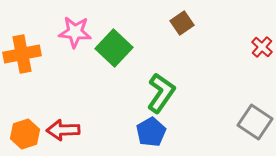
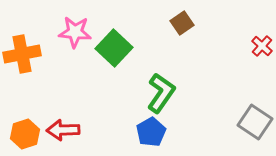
red cross: moved 1 px up
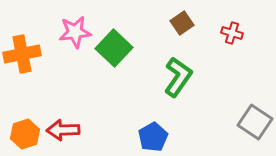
pink star: rotated 12 degrees counterclockwise
red cross: moved 30 px left, 13 px up; rotated 25 degrees counterclockwise
green L-shape: moved 17 px right, 16 px up
blue pentagon: moved 2 px right, 5 px down
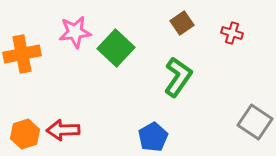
green square: moved 2 px right
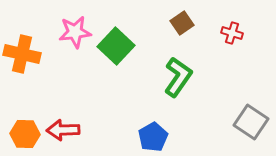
green square: moved 2 px up
orange cross: rotated 24 degrees clockwise
gray square: moved 4 px left
orange hexagon: rotated 20 degrees clockwise
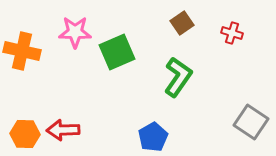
pink star: rotated 8 degrees clockwise
green square: moved 1 px right, 6 px down; rotated 24 degrees clockwise
orange cross: moved 3 px up
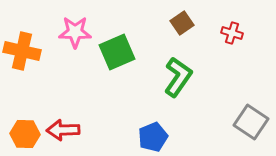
blue pentagon: rotated 8 degrees clockwise
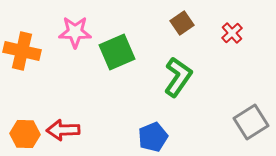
red cross: rotated 30 degrees clockwise
gray square: rotated 24 degrees clockwise
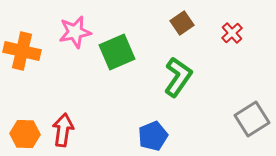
pink star: rotated 12 degrees counterclockwise
gray square: moved 1 px right, 3 px up
red arrow: rotated 100 degrees clockwise
blue pentagon: moved 1 px up
